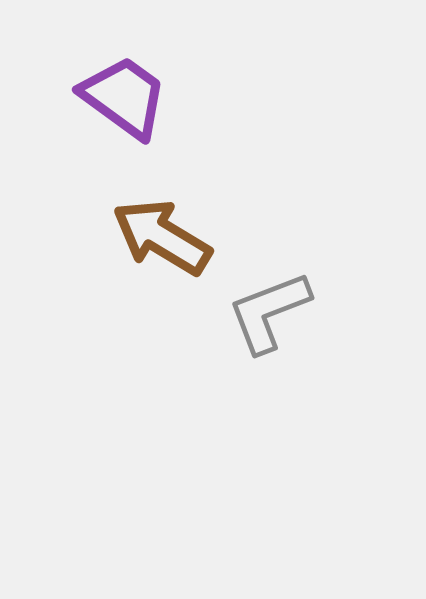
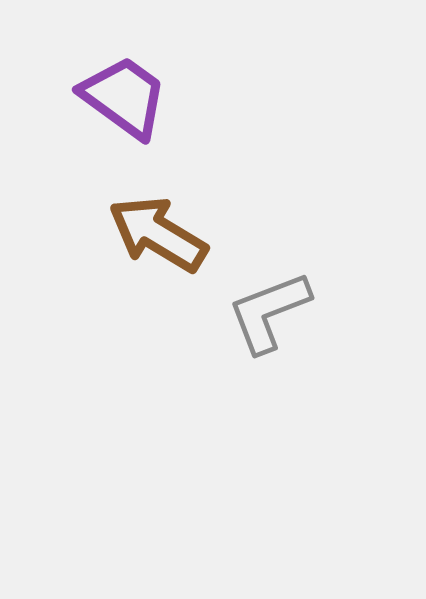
brown arrow: moved 4 px left, 3 px up
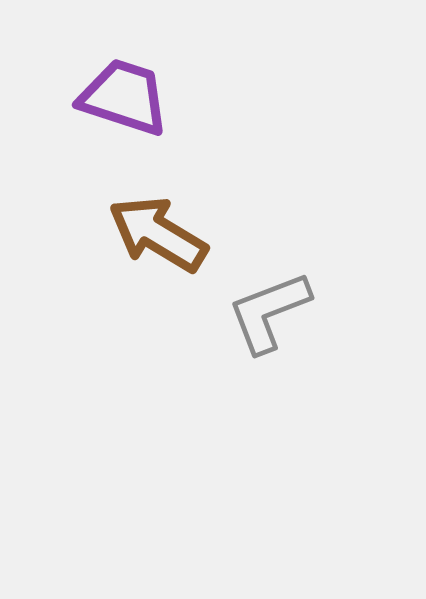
purple trapezoid: rotated 18 degrees counterclockwise
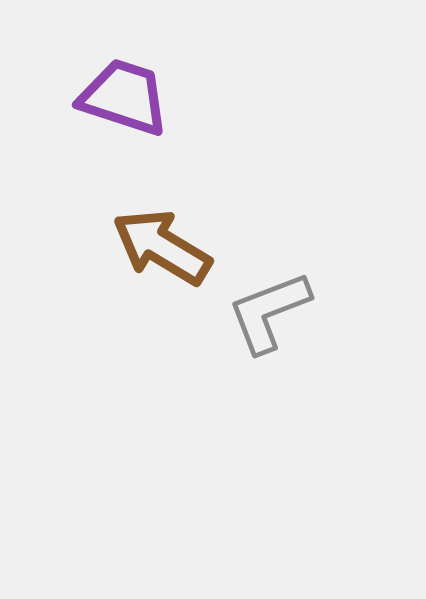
brown arrow: moved 4 px right, 13 px down
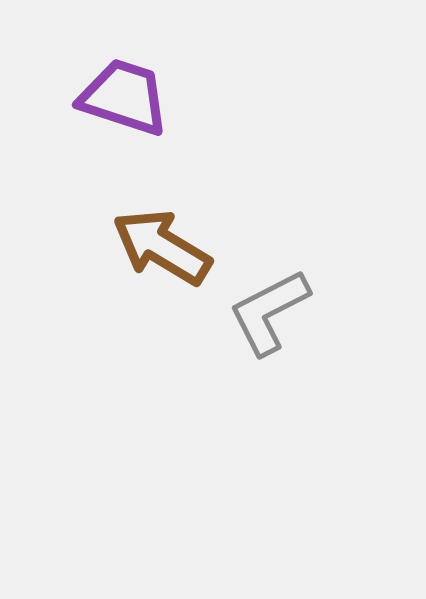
gray L-shape: rotated 6 degrees counterclockwise
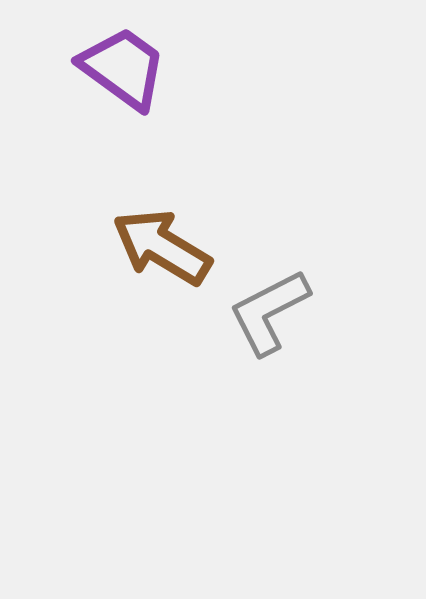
purple trapezoid: moved 1 px left, 29 px up; rotated 18 degrees clockwise
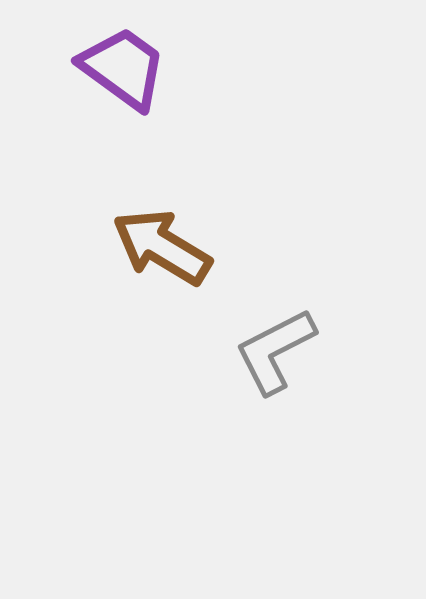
gray L-shape: moved 6 px right, 39 px down
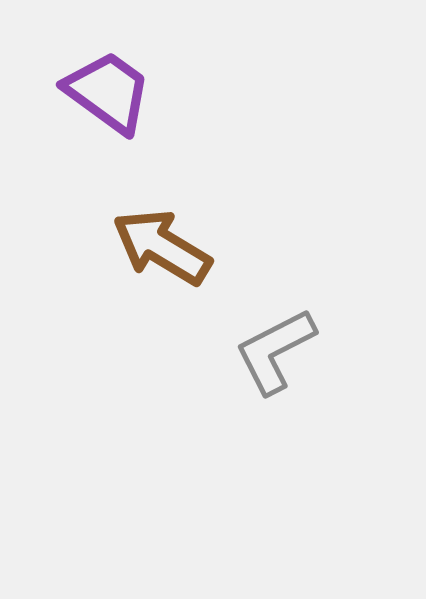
purple trapezoid: moved 15 px left, 24 px down
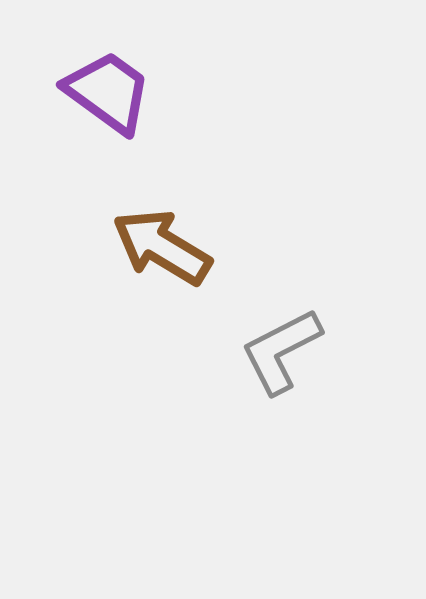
gray L-shape: moved 6 px right
